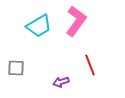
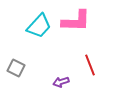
pink L-shape: rotated 56 degrees clockwise
cyan trapezoid: rotated 16 degrees counterclockwise
gray square: rotated 24 degrees clockwise
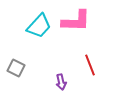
purple arrow: rotated 84 degrees counterclockwise
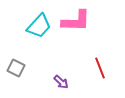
red line: moved 10 px right, 3 px down
purple arrow: rotated 35 degrees counterclockwise
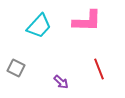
pink L-shape: moved 11 px right
red line: moved 1 px left, 1 px down
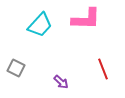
pink L-shape: moved 1 px left, 2 px up
cyan trapezoid: moved 1 px right, 1 px up
red line: moved 4 px right
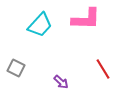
red line: rotated 10 degrees counterclockwise
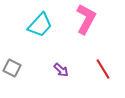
pink L-shape: rotated 64 degrees counterclockwise
gray square: moved 4 px left
purple arrow: moved 12 px up
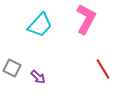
purple arrow: moved 23 px left, 7 px down
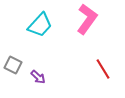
pink L-shape: moved 1 px right; rotated 8 degrees clockwise
gray square: moved 1 px right, 3 px up
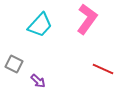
gray square: moved 1 px right, 1 px up
red line: rotated 35 degrees counterclockwise
purple arrow: moved 4 px down
